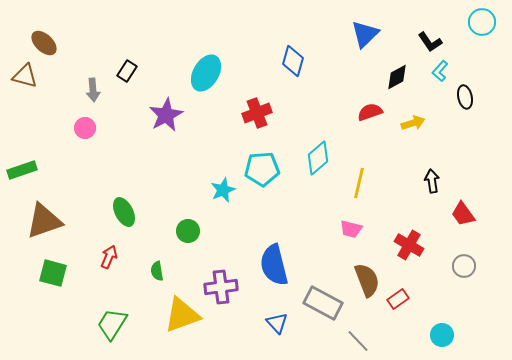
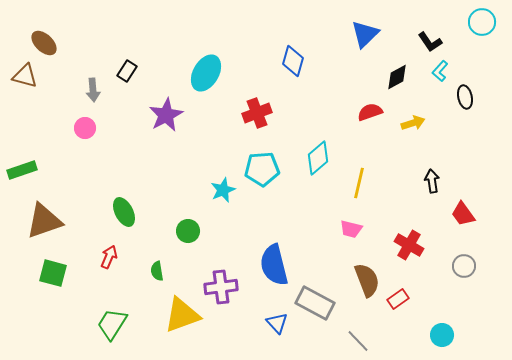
gray rectangle at (323, 303): moved 8 px left
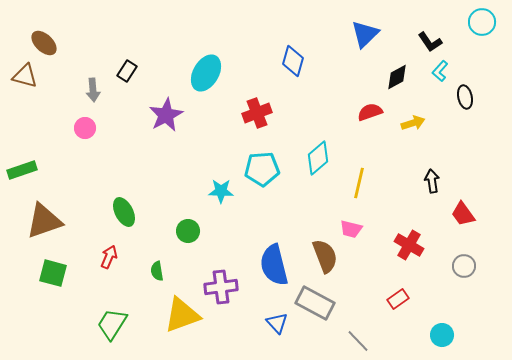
cyan star at (223, 190): moved 2 px left, 1 px down; rotated 25 degrees clockwise
brown semicircle at (367, 280): moved 42 px left, 24 px up
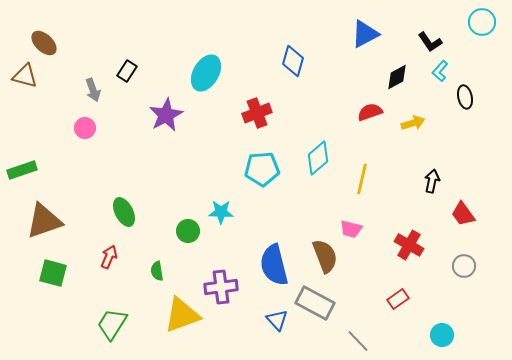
blue triangle at (365, 34): rotated 16 degrees clockwise
gray arrow at (93, 90): rotated 15 degrees counterclockwise
black arrow at (432, 181): rotated 20 degrees clockwise
yellow line at (359, 183): moved 3 px right, 4 px up
cyan star at (221, 191): moved 21 px down
blue triangle at (277, 323): moved 3 px up
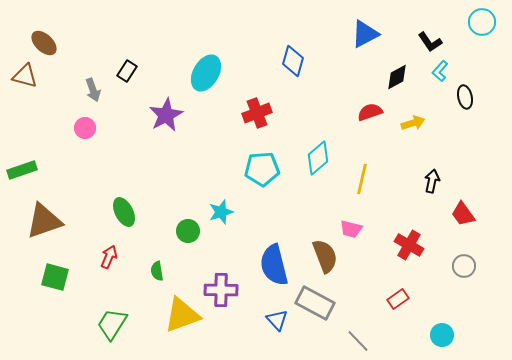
cyan star at (221, 212): rotated 20 degrees counterclockwise
green square at (53, 273): moved 2 px right, 4 px down
purple cross at (221, 287): moved 3 px down; rotated 8 degrees clockwise
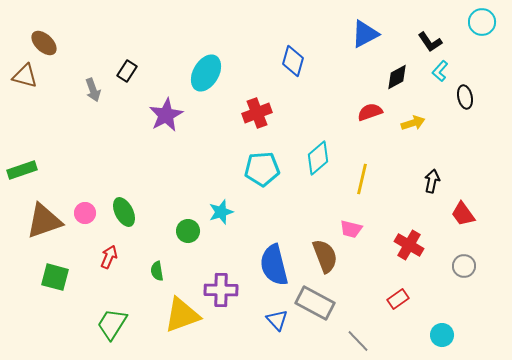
pink circle at (85, 128): moved 85 px down
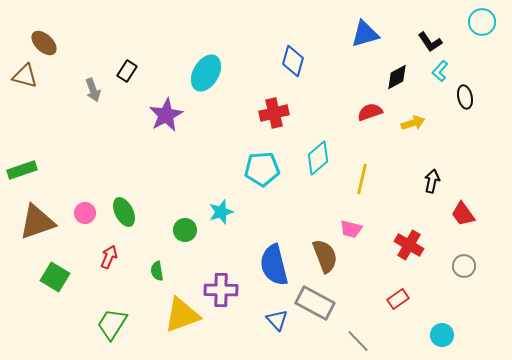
blue triangle at (365, 34): rotated 12 degrees clockwise
red cross at (257, 113): moved 17 px right; rotated 8 degrees clockwise
brown triangle at (44, 221): moved 7 px left, 1 px down
green circle at (188, 231): moved 3 px left, 1 px up
green square at (55, 277): rotated 16 degrees clockwise
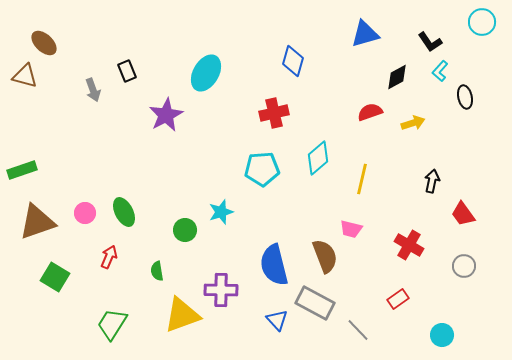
black rectangle at (127, 71): rotated 55 degrees counterclockwise
gray line at (358, 341): moved 11 px up
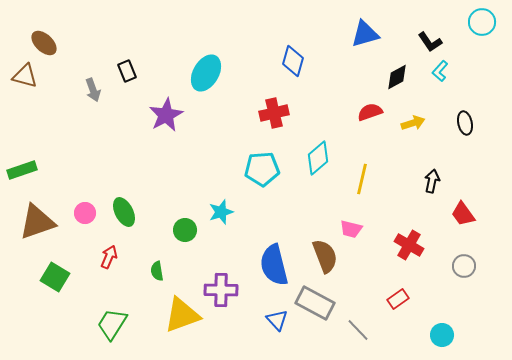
black ellipse at (465, 97): moved 26 px down
